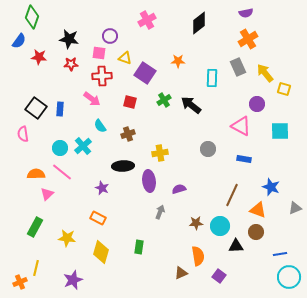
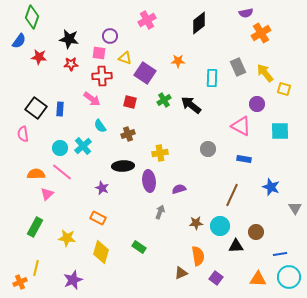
orange cross at (248, 39): moved 13 px right, 6 px up
gray triangle at (295, 208): rotated 40 degrees counterclockwise
orange triangle at (258, 210): moved 69 px down; rotated 18 degrees counterclockwise
green rectangle at (139, 247): rotated 64 degrees counterclockwise
purple square at (219, 276): moved 3 px left, 2 px down
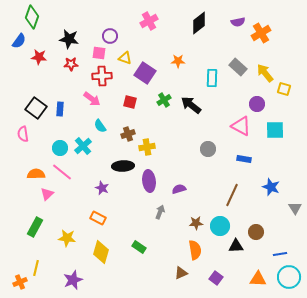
purple semicircle at (246, 13): moved 8 px left, 9 px down
pink cross at (147, 20): moved 2 px right, 1 px down
gray rectangle at (238, 67): rotated 24 degrees counterclockwise
cyan square at (280, 131): moved 5 px left, 1 px up
yellow cross at (160, 153): moved 13 px left, 6 px up
orange semicircle at (198, 256): moved 3 px left, 6 px up
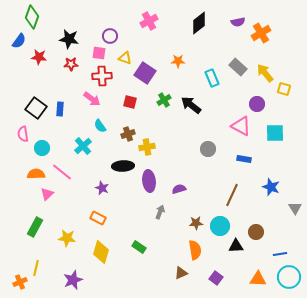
cyan rectangle at (212, 78): rotated 24 degrees counterclockwise
cyan square at (275, 130): moved 3 px down
cyan circle at (60, 148): moved 18 px left
